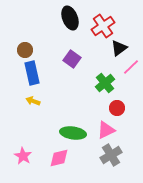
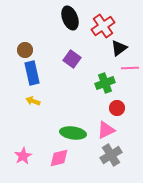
pink line: moved 1 px left, 1 px down; rotated 42 degrees clockwise
green cross: rotated 18 degrees clockwise
pink star: rotated 12 degrees clockwise
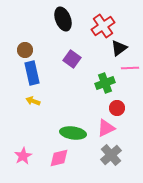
black ellipse: moved 7 px left, 1 px down
pink triangle: moved 2 px up
gray cross: rotated 10 degrees counterclockwise
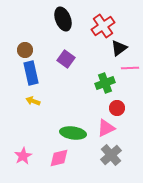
purple square: moved 6 px left
blue rectangle: moved 1 px left
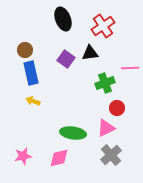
black triangle: moved 29 px left, 5 px down; rotated 30 degrees clockwise
pink star: rotated 18 degrees clockwise
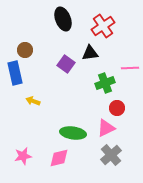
purple square: moved 5 px down
blue rectangle: moved 16 px left
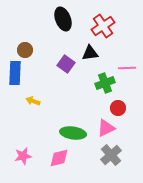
pink line: moved 3 px left
blue rectangle: rotated 15 degrees clockwise
red circle: moved 1 px right
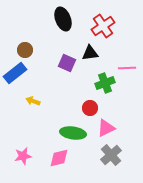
purple square: moved 1 px right, 1 px up; rotated 12 degrees counterclockwise
blue rectangle: rotated 50 degrees clockwise
red circle: moved 28 px left
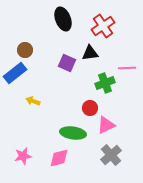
pink triangle: moved 3 px up
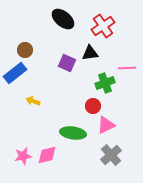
black ellipse: rotated 30 degrees counterclockwise
red circle: moved 3 px right, 2 px up
pink diamond: moved 12 px left, 3 px up
